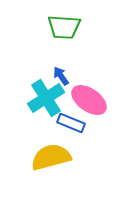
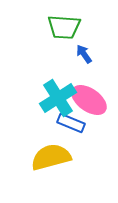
blue arrow: moved 23 px right, 22 px up
cyan cross: moved 12 px right
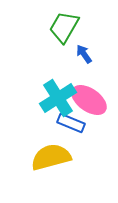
green trapezoid: rotated 116 degrees clockwise
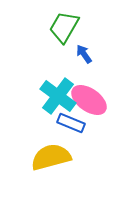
cyan cross: moved 2 px up; rotated 21 degrees counterclockwise
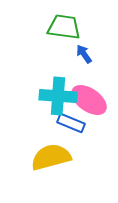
green trapezoid: rotated 68 degrees clockwise
cyan cross: rotated 33 degrees counterclockwise
